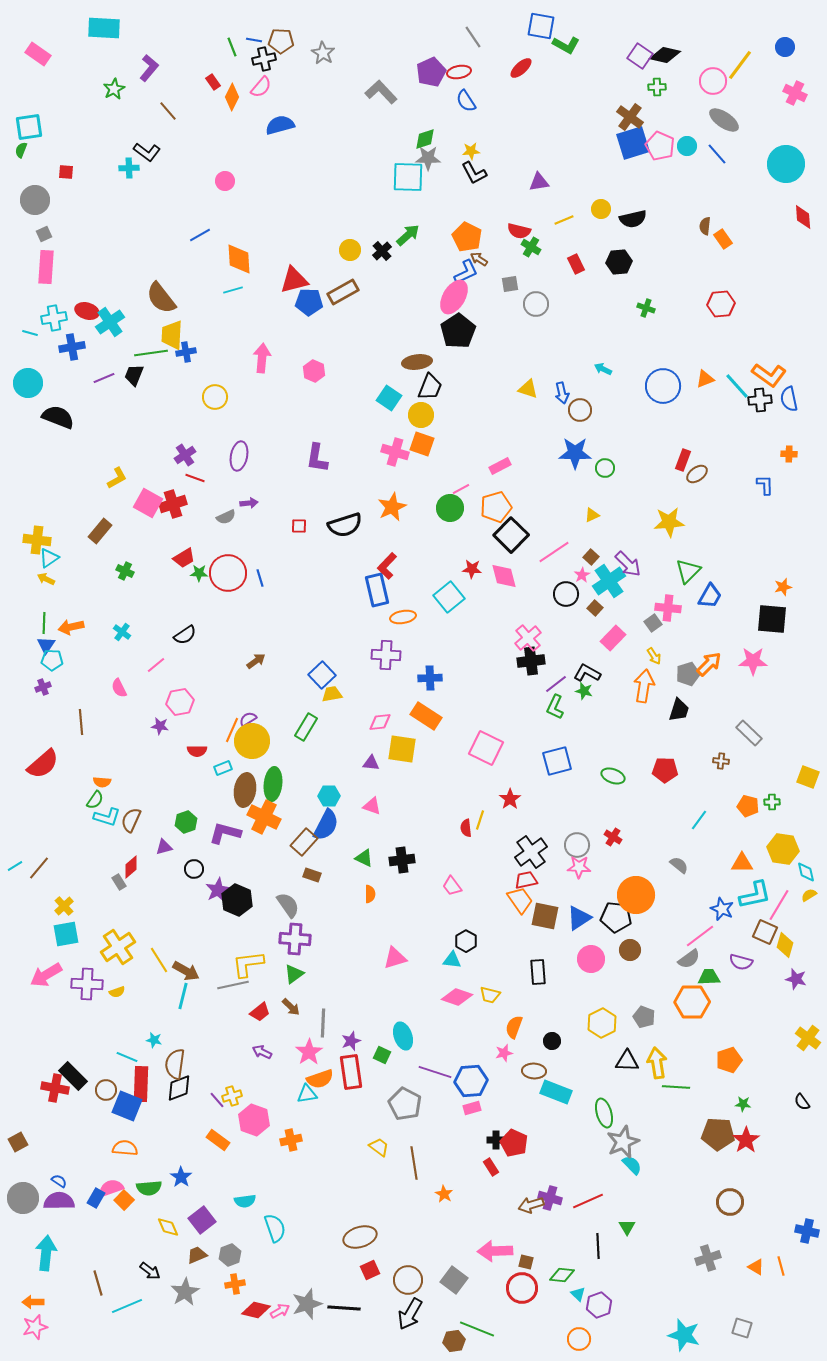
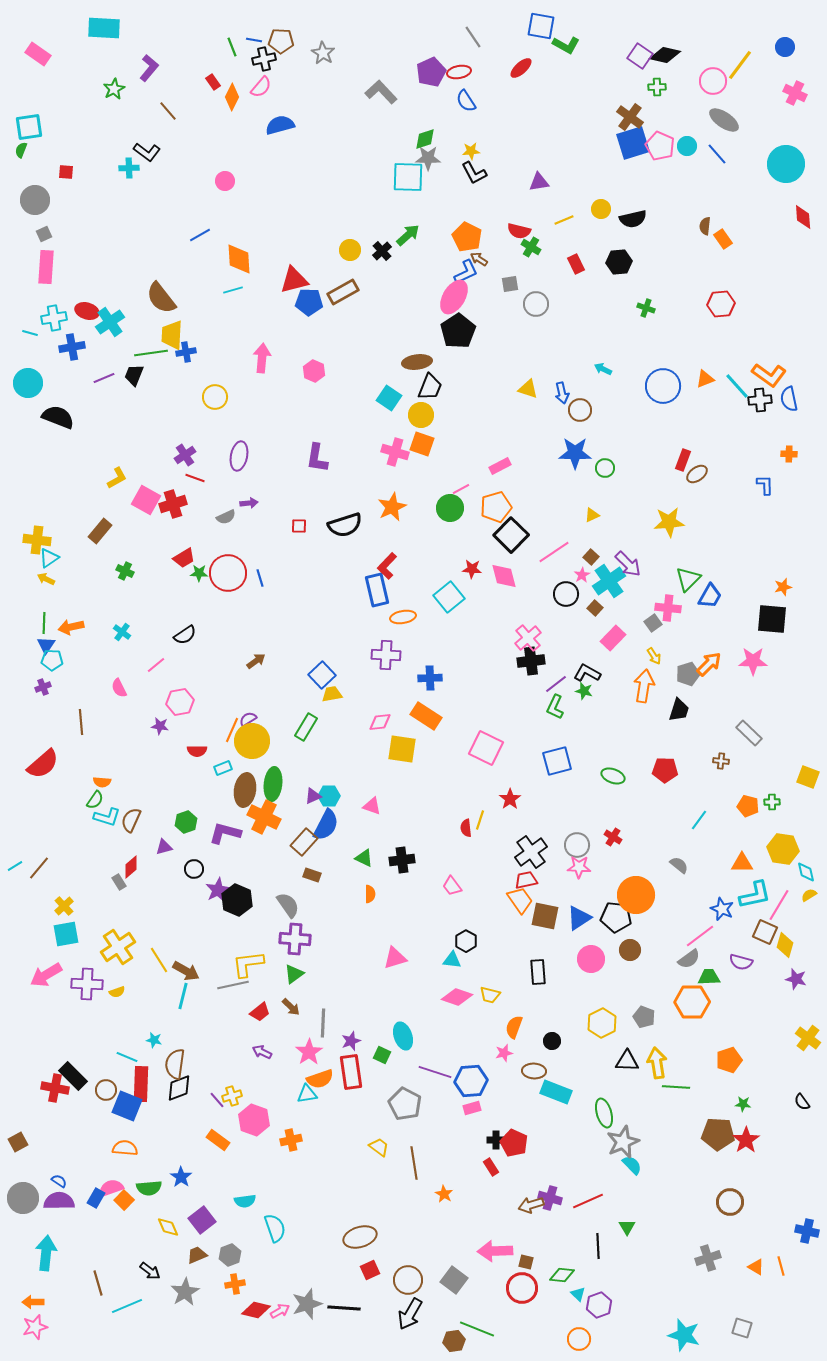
pink square at (148, 503): moved 2 px left, 3 px up
green triangle at (688, 571): moved 8 px down
purple triangle at (371, 763): moved 58 px left, 33 px down; rotated 30 degrees counterclockwise
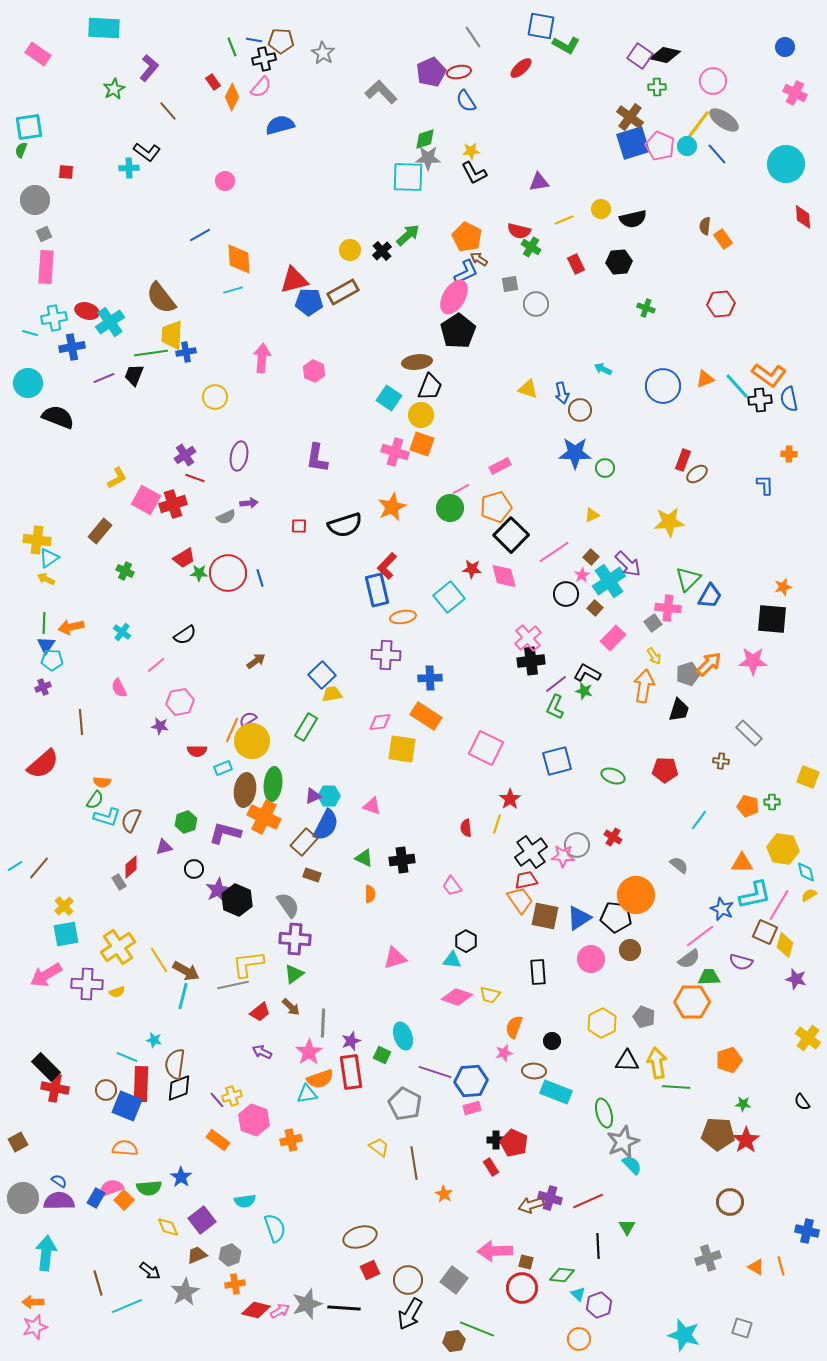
yellow line at (740, 65): moved 42 px left, 60 px down
yellow line at (480, 820): moved 17 px right, 4 px down
pink star at (579, 867): moved 16 px left, 11 px up
black rectangle at (73, 1076): moved 27 px left, 9 px up
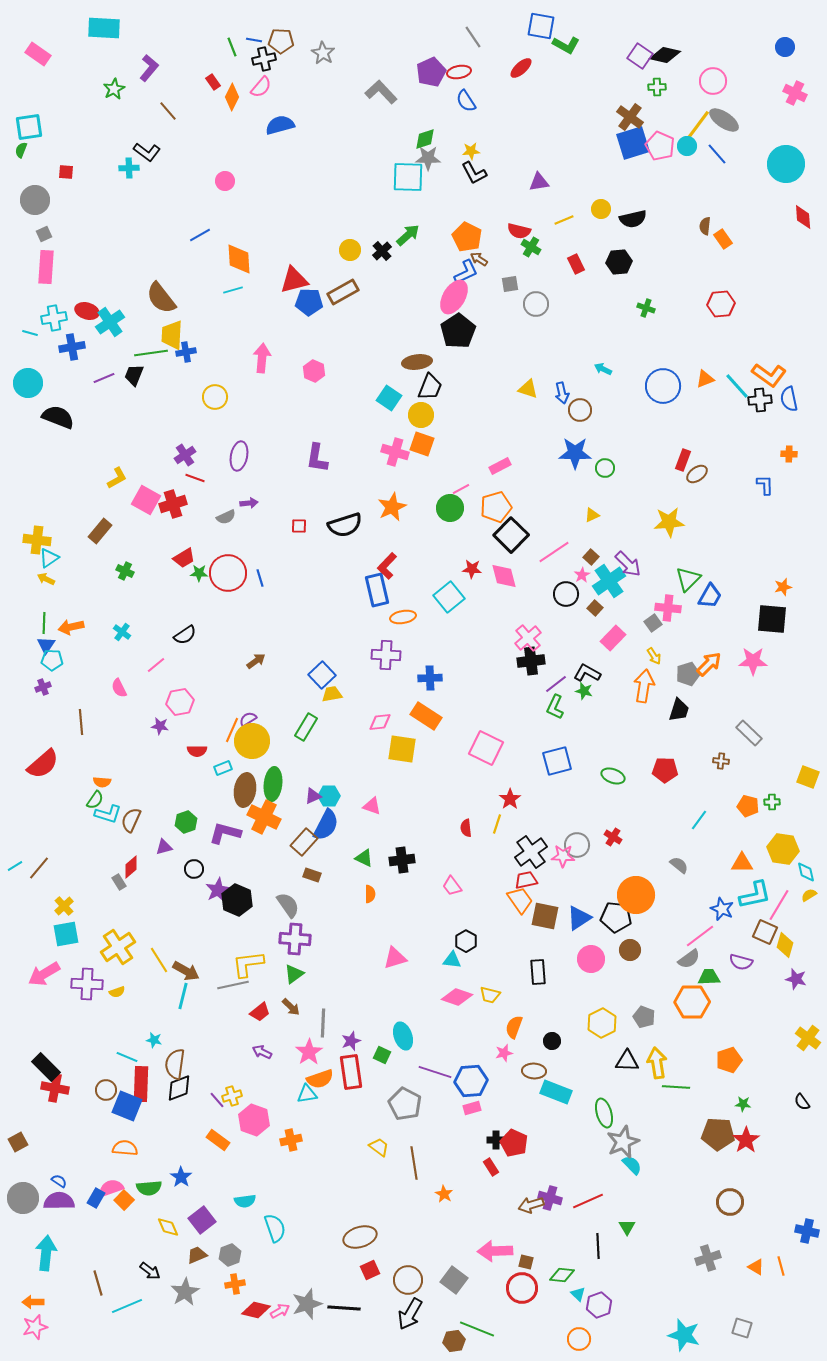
cyan L-shape at (107, 817): moved 1 px right, 3 px up
pink arrow at (46, 975): moved 2 px left, 1 px up
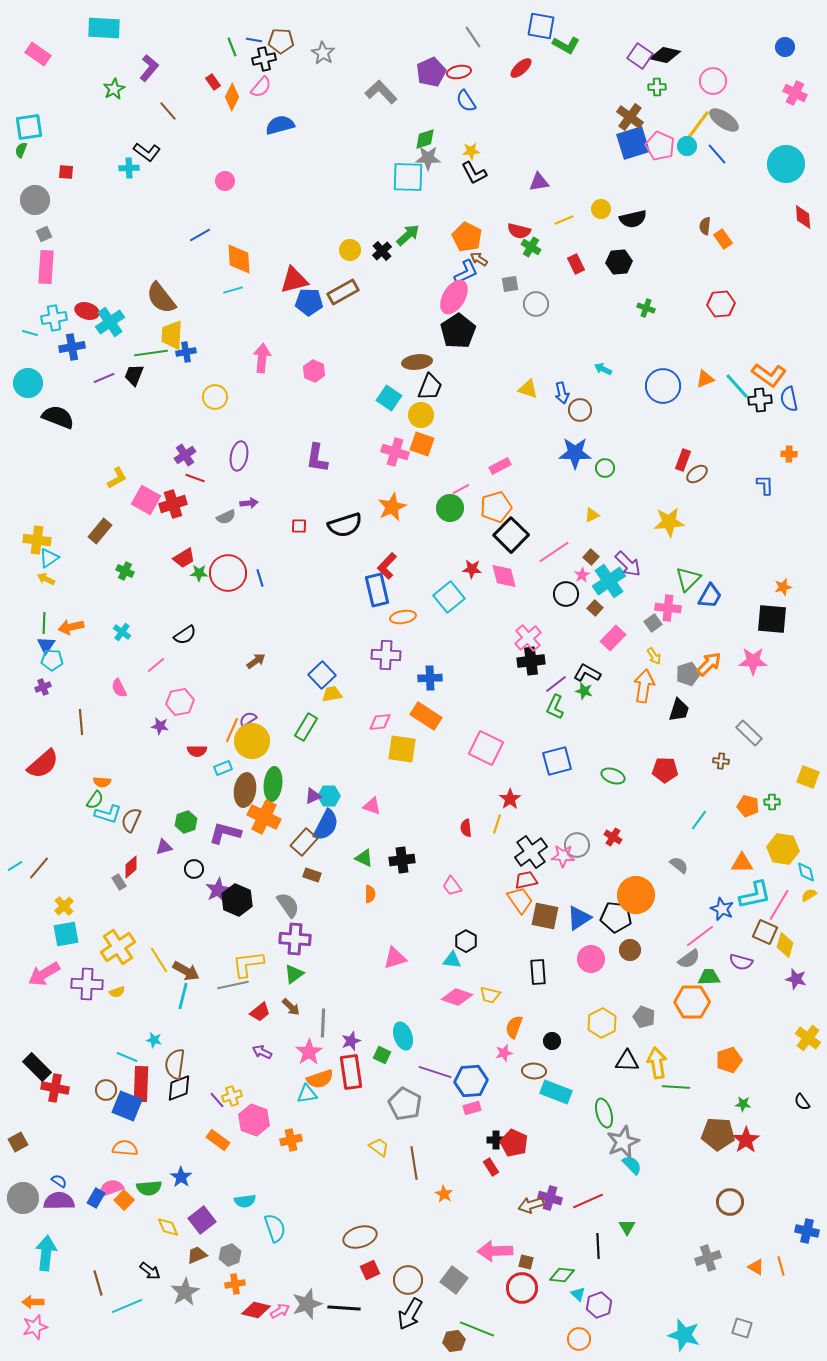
black rectangle at (46, 1067): moved 9 px left
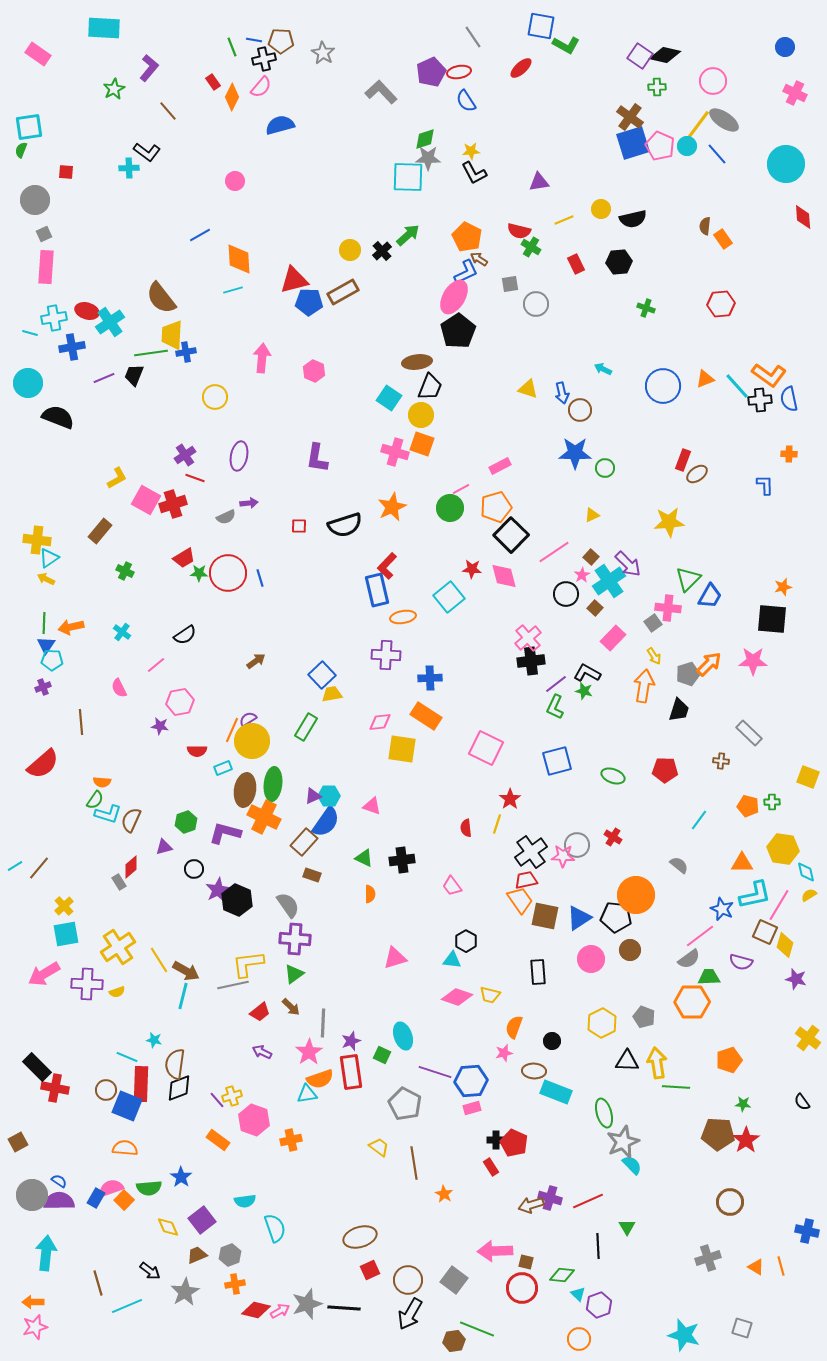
pink circle at (225, 181): moved 10 px right
blue semicircle at (326, 825): moved 3 px up; rotated 8 degrees clockwise
gray circle at (23, 1198): moved 9 px right, 3 px up
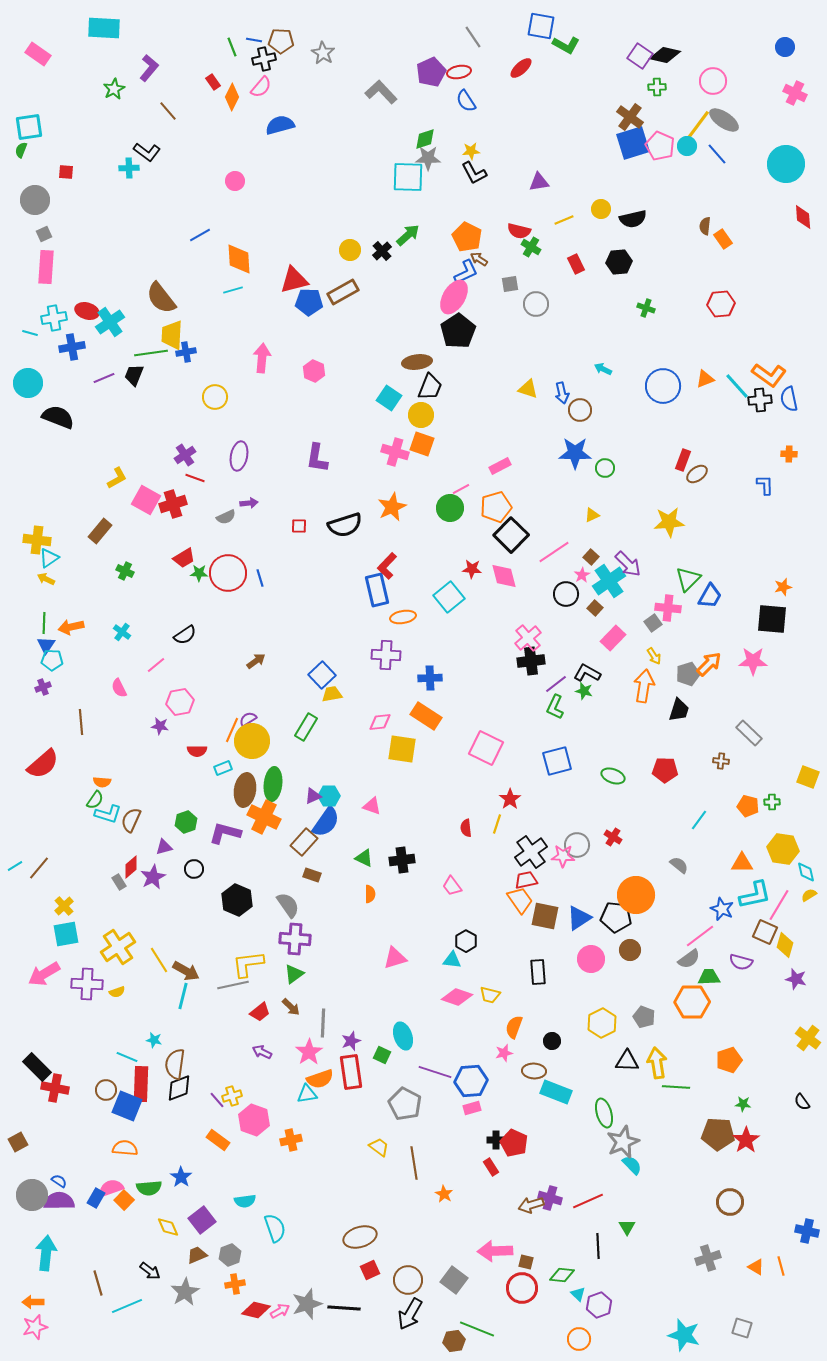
purple star at (218, 890): moved 65 px left, 13 px up
